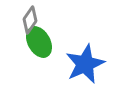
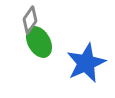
blue star: moved 1 px right, 1 px up
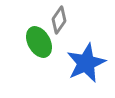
gray diamond: moved 29 px right
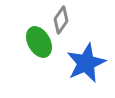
gray diamond: moved 2 px right
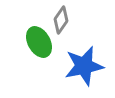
blue star: moved 2 px left, 3 px down; rotated 12 degrees clockwise
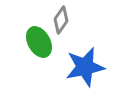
blue star: moved 1 px right, 1 px down
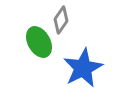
blue star: moved 2 px left, 1 px down; rotated 15 degrees counterclockwise
